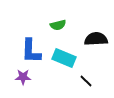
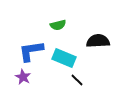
black semicircle: moved 2 px right, 2 px down
blue L-shape: rotated 80 degrees clockwise
purple star: rotated 28 degrees clockwise
black line: moved 9 px left, 1 px up
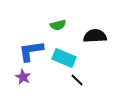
black semicircle: moved 3 px left, 5 px up
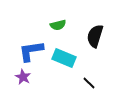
black semicircle: rotated 70 degrees counterclockwise
black line: moved 12 px right, 3 px down
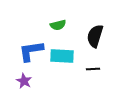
cyan rectangle: moved 2 px left, 2 px up; rotated 20 degrees counterclockwise
purple star: moved 1 px right, 4 px down
black line: moved 4 px right, 14 px up; rotated 48 degrees counterclockwise
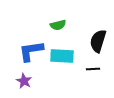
black semicircle: moved 3 px right, 5 px down
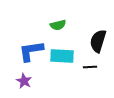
black line: moved 3 px left, 2 px up
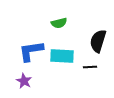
green semicircle: moved 1 px right, 2 px up
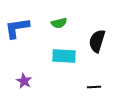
black semicircle: moved 1 px left
blue L-shape: moved 14 px left, 23 px up
cyan rectangle: moved 2 px right
black line: moved 4 px right, 20 px down
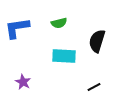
purple star: moved 1 px left, 1 px down
black line: rotated 24 degrees counterclockwise
